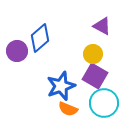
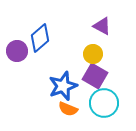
blue star: moved 2 px right
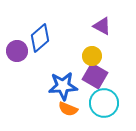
yellow circle: moved 1 px left, 2 px down
blue star: rotated 16 degrees clockwise
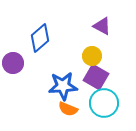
purple circle: moved 4 px left, 12 px down
purple square: moved 1 px right, 1 px down
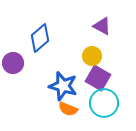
purple square: moved 2 px right, 1 px down
blue star: rotated 20 degrees clockwise
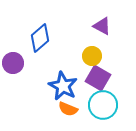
blue star: rotated 12 degrees clockwise
cyan circle: moved 1 px left, 2 px down
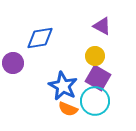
blue diamond: rotated 32 degrees clockwise
yellow circle: moved 3 px right
cyan circle: moved 8 px left, 4 px up
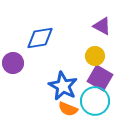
purple square: moved 2 px right
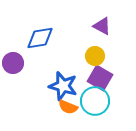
blue star: rotated 12 degrees counterclockwise
orange semicircle: moved 2 px up
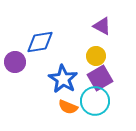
blue diamond: moved 4 px down
yellow circle: moved 1 px right
purple circle: moved 2 px right, 1 px up
purple square: rotated 30 degrees clockwise
blue star: moved 7 px up; rotated 16 degrees clockwise
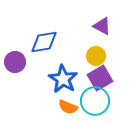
blue diamond: moved 4 px right
